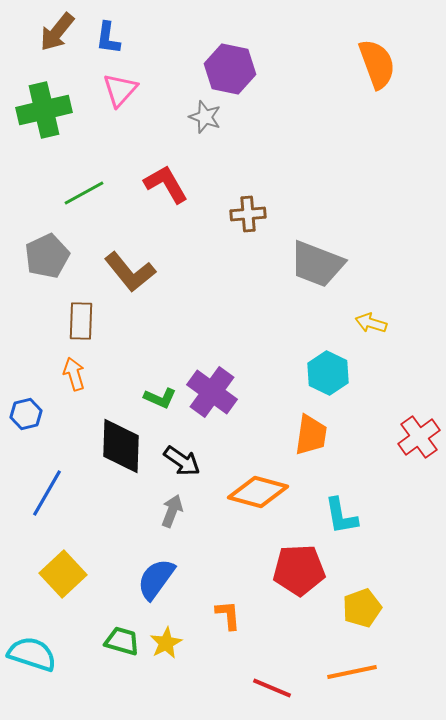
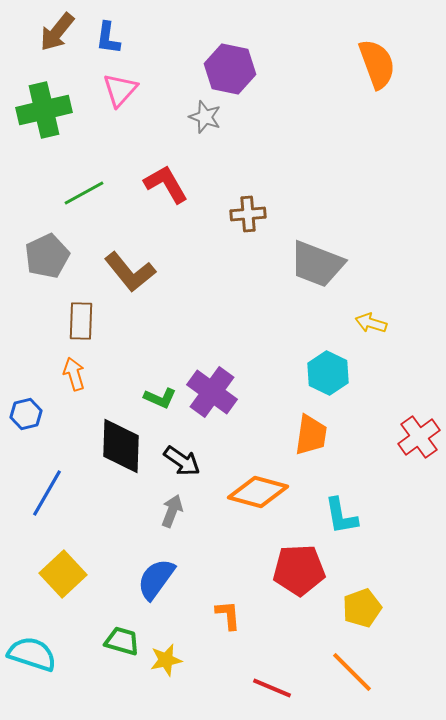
yellow star: moved 17 px down; rotated 16 degrees clockwise
orange line: rotated 57 degrees clockwise
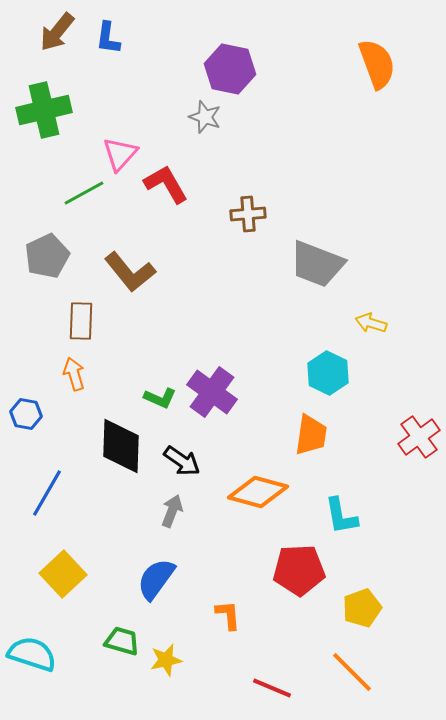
pink triangle: moved 64 px down
blue hexagon: rotated 24 degrees clockwise
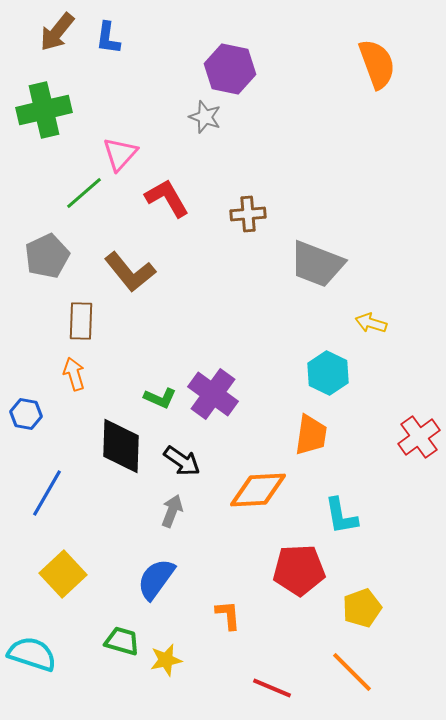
red L-shape: moved 1 px right, 14 px down
green line: rotated 12 degrees counterclockwise
purple cross: moved 1 px right, 2 px down
orange diamond: moved 2 px up; rotated 18 degrees counterclockwise
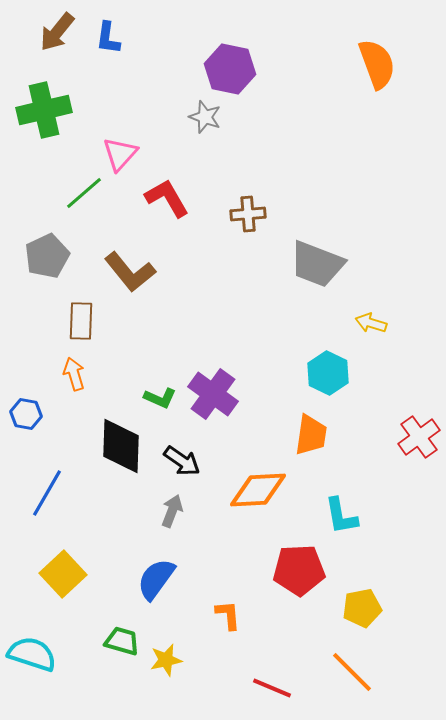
yellow pentagon: rotated 9 degrees clockwise
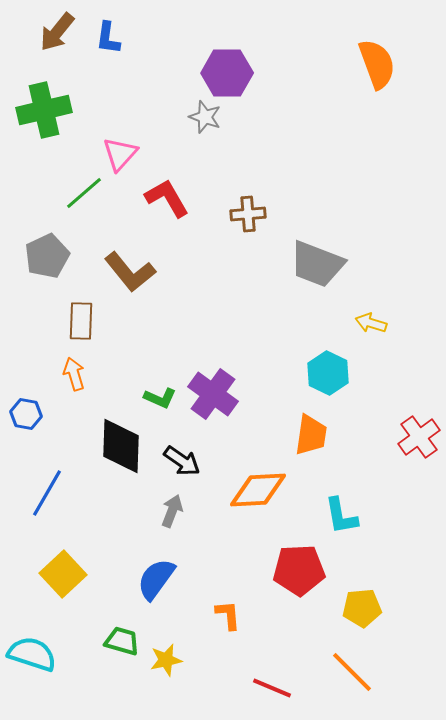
purple hexagon: moved 3 px left, 4 px down; rotated 12 degrees counterclockwise
yellow pentagon: rotated 6 degrees clockwise
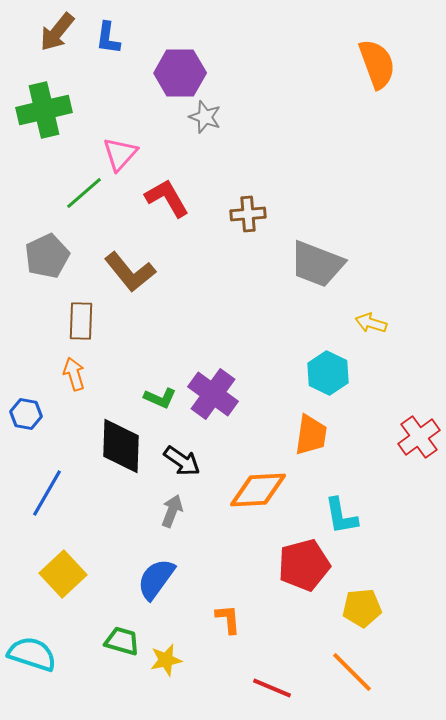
purple hexagon: moved 47 px left
red pentagon: moved 5 px right, 5 px up; rotated 12 degrees counterclockwise
orange L-shape: moved 4 px down
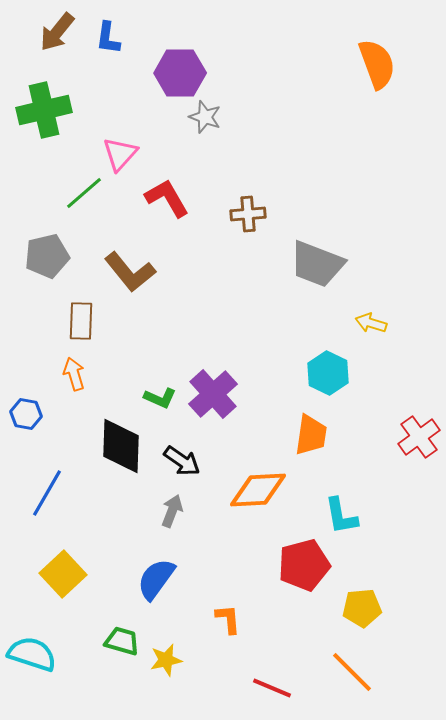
gray pentagon: rotated 12 degrees clockwise
purple cross: rotated 12 degrees clockwise
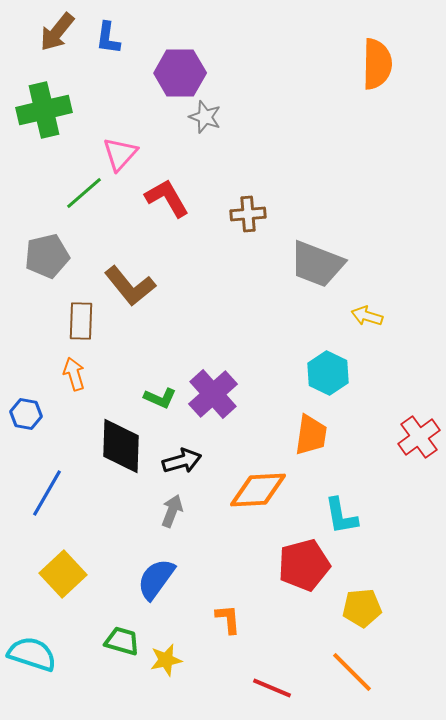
orange semicircle: rotated 21 degrees clockwise
brown L-shape: moved 14 px down
yellow arrow: moved 4 px left, 7 px up
black arrow: rotated 51 degrees counterclockwise
